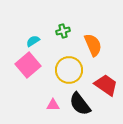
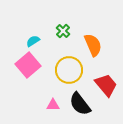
green cross: rotated 32 degrees counterclockwise
red trapezoid: rotated 15 degrees clockwise
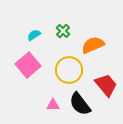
cyan semicircle: moved 1 px right, 6 px up
orange semicircle: rotated 90 degrees counterclockwise
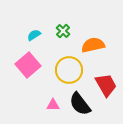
orange semicircle: rotated 10 degrees clockwise
red trapezoid: rotated 10 degrees clockwise
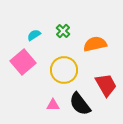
orange semicircle: moved 2 px right, 1 px up
pink square: moved 5 px left, 3 px up
yellow circle: moved 5 px left
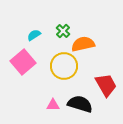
orange semicircle: moved 12 px left
yellow circle: moved 4 px up
black semicircle: rotated 145 degrees clockwise
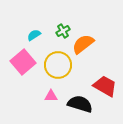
green cross: rotated 16 degrees clockwise
orange semicircle: rotated 25 degrees counterclockwise
yellow circle: moved 6 px left, 1 px up
red trapezoid: moved 1 px left, 1 px down; rotated 30 degrees counterclockwise
pink triangle: moved 2 px left, 9 px up
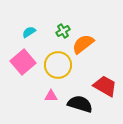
cyan semicircle: moved 5 px left, 3 px up
